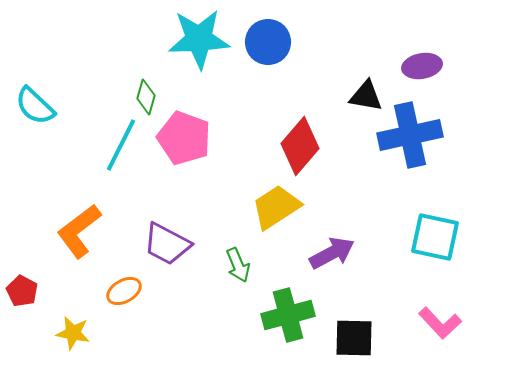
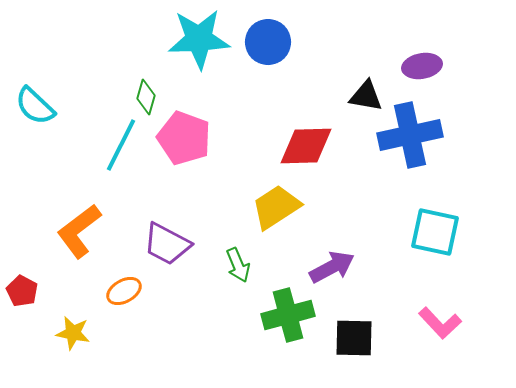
red diamond: moved 6 px right; rotated 48 degrees clockwise
cyan square: moved 5 px up
purple arrow: moved 14 px down
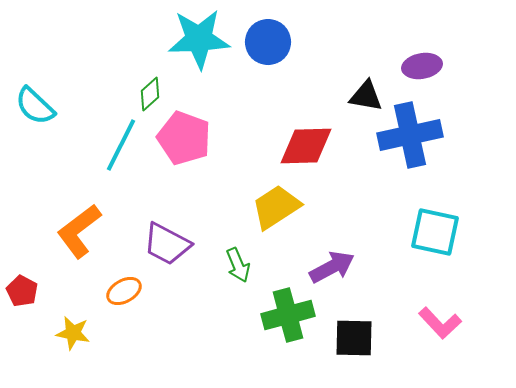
green diamond: moved 4 px right, 3 px up; rotated 32 degrees clockwise
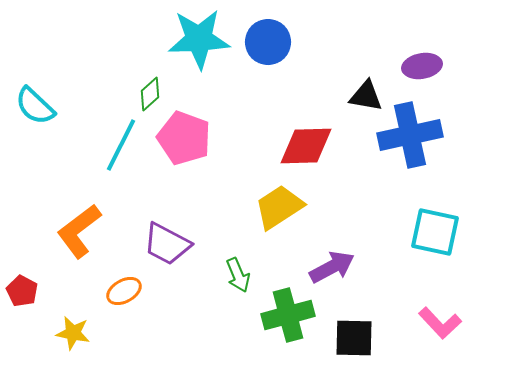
yellow trapezoid: moved 3 px right
green arrow: moved 10 px down
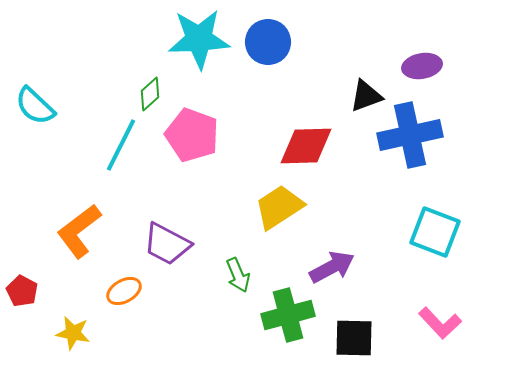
black triangle: rotated 30 degrees counterclockwise
pink pentagon: moved 8 px right, 3 px up
cyan square: rotated 9 degrees clockwise
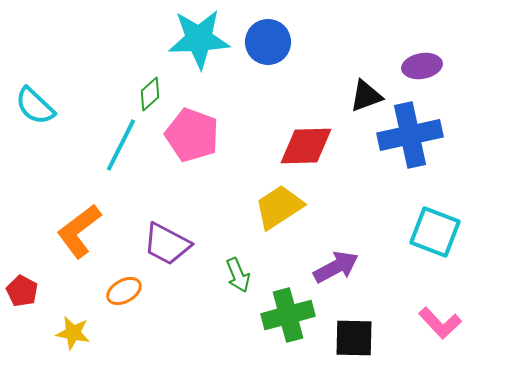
purple arrow: moved 4 px right
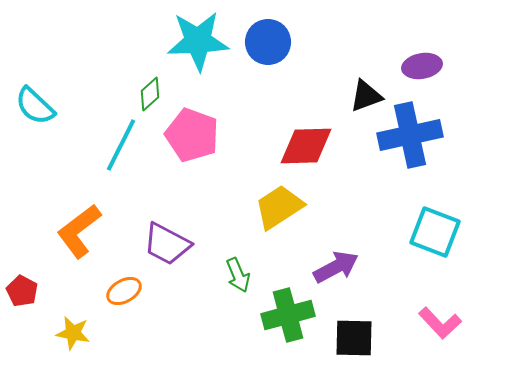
cyan star: moved 1 px left, 2 px down
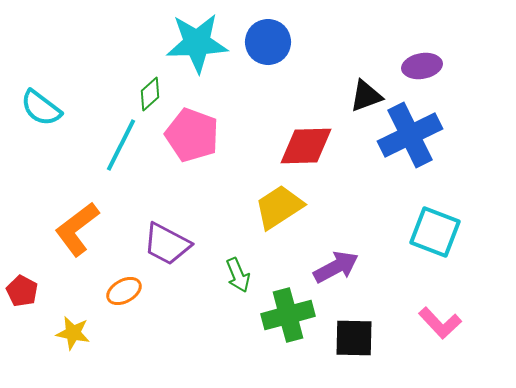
cyan star: moved 1 px left, 2 px down
cyan semicircle: moved 6 px right, 2 px down; rotated 6 degrees counterclockwise
blue cross: rotated 14 degrees counterclockwise
orange L-shape: moved 2 px left, 2 px up
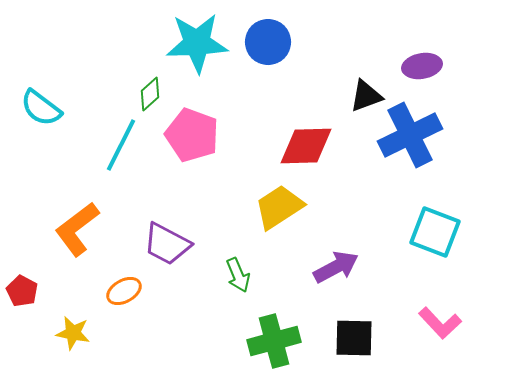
green cross: moved 14 px left, 26 px down
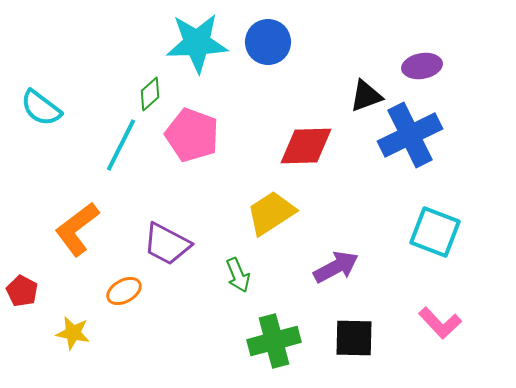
yellow trapezoid: moved 8 px left, 6 px down
